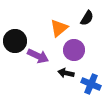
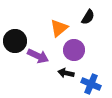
black semicircle: moved 1 px right, 1 px up
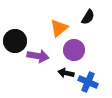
purple arrow: rotated 15 degrees counterclockwise
blue cross: moved 3 px left, 2 px up
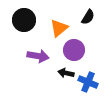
black circle: moved 9 px right, 21 px up
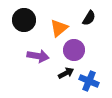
black semicircle: moved 1 px right, 1 px down
black arrow: rotated 140 degrees clockwise
blue cross: moved 1 px right, 1 px up
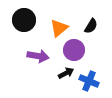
black semicircle: moved 2 px right, 8 px down
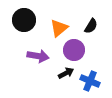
blue cross: moved 1 px right
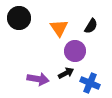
black circle: moved 5 px left, 2 px up
orange triangle: rotated 24 degrees counterclockwise
purple circle: moved 1 px right, 1 px down
purple arrow: moved 23 px down
blue cross: moved 2 px down
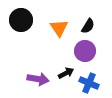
black circle: moved 2 px right, 2 px down
black semicircle: moved 3 px left
purple circle: moved 10 px right
blue cross: moved 1 px left
